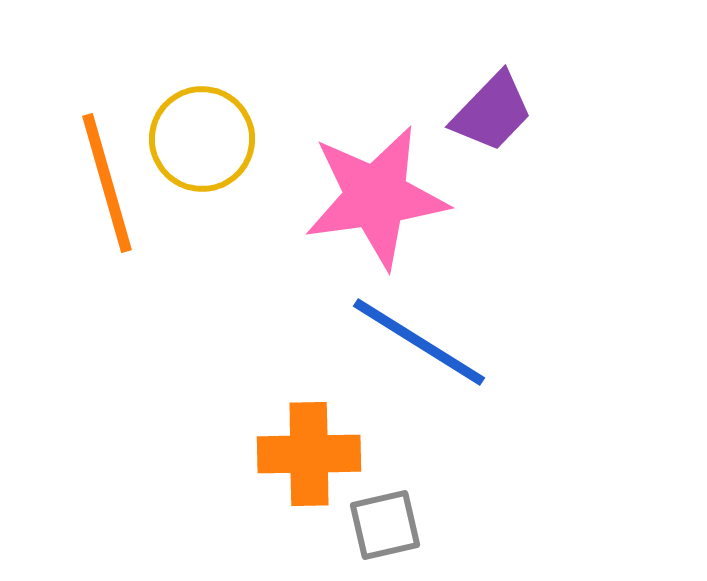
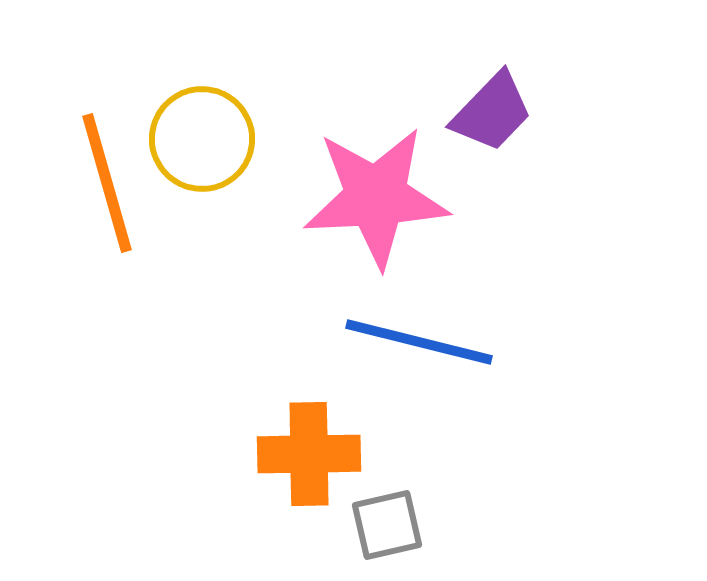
pink star: rotated 5 degrees clockwise
blue line: rotated 18 degrees counterclockwise
gray square: moved 2 px right
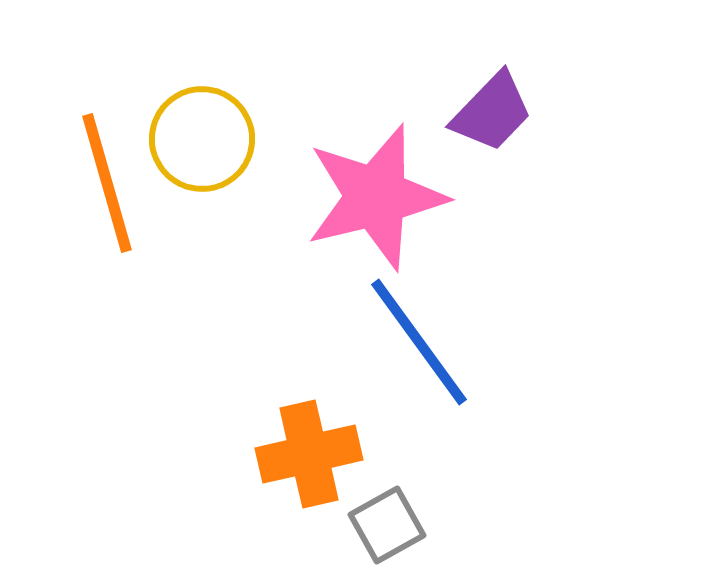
pink star: rotated 11 degrees counterclockwise
blue line: rotated 40 degrees clockwise
orange cross: rotated 12 degrees counterclockwise
gray square: rotated 16 degrees counterclockwise
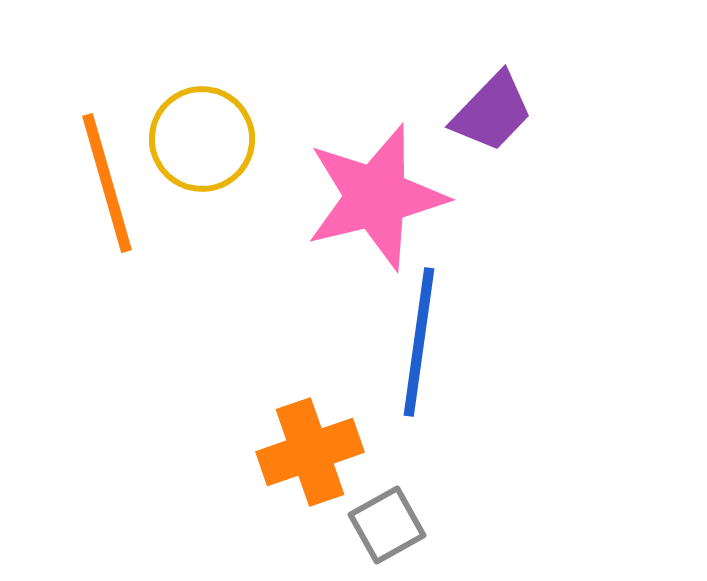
blue line: rotated 44 degrees clockwise
orange cross: moved 1 px right, 2 px up; rotated 6 degrees counterclockwise
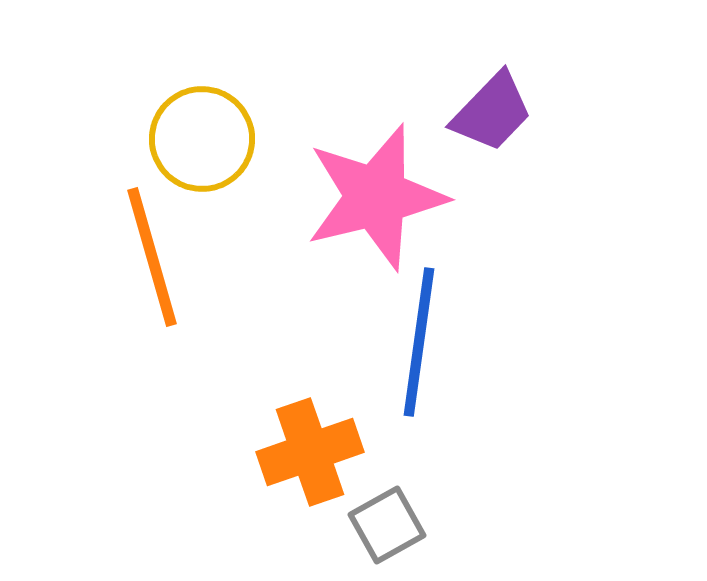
orange line: moved 45 px right, 74 px down
